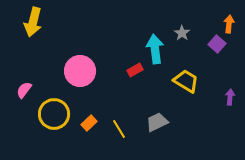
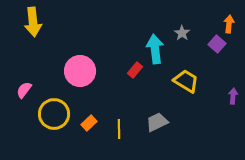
yellow arrow: rotated 20 degrees counterclockwise
red rectangle: rotated 21 degrees counterclockwise
purple arrow: moved 3 px right, 1 px up
yellow line: rotated 30 degrees clockwise
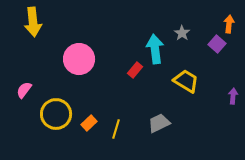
pink circle: moved 1 px left, 12 px up
yellow circle: moved 2 px right
gray trapezoid: moved 2 px right, 1 px down
yellow line: moved 3 px left; rotated 18 degrees clockwise
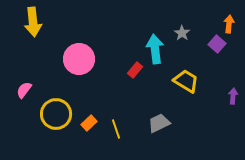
yellow line: rotated 36 degrees counterclockwise
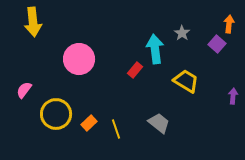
gray trapezoid: rotated 65 degrees clockwise
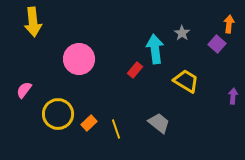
yellow circle: moved 2 px right
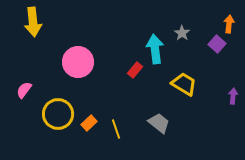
pink circle: moved 1 px left, 3 px down
yellow trapezoid: moved 2 px left, 3 px down
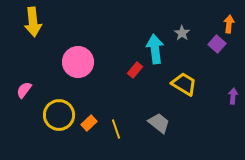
yellow circle: moved 1 px right, 1 px down
